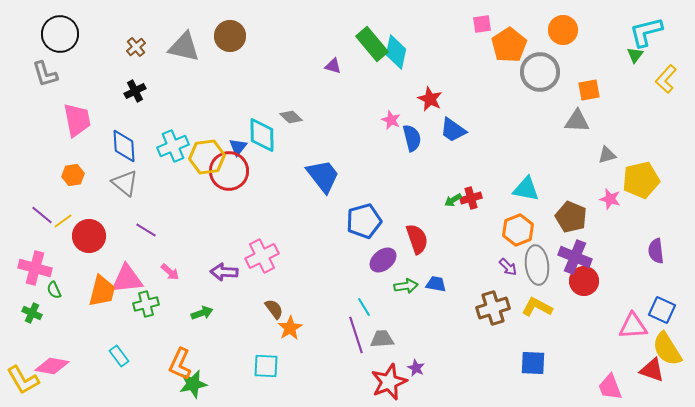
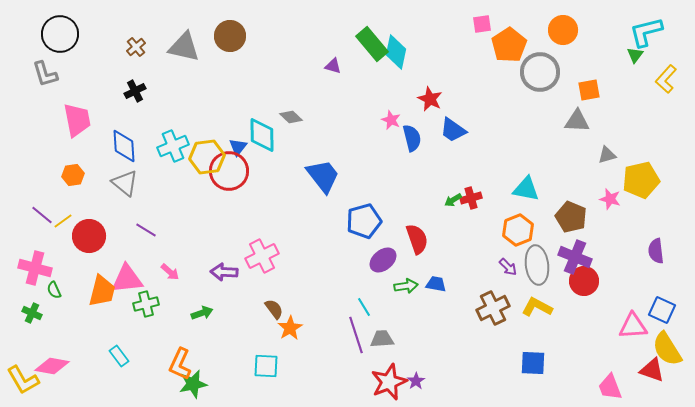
brown cross at (493, 308): rotated 8 degrees counterclockwise
purple star at (416, 368): moved 13 px down; rotated 12 degrees clockwise
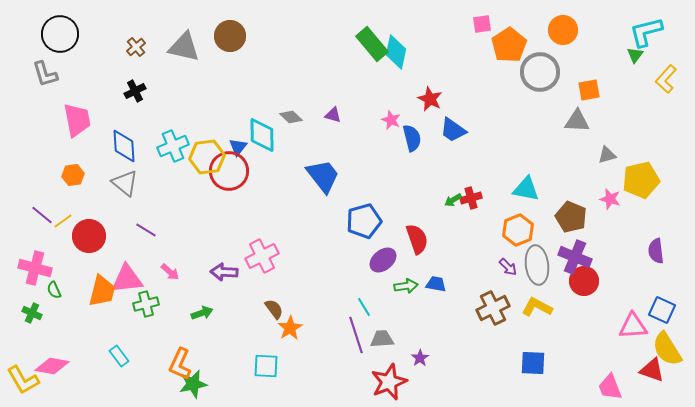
purple triangle at (333, 66): moved 49 px down
purple star at (416, 381): moved 4 px right, 23 px up
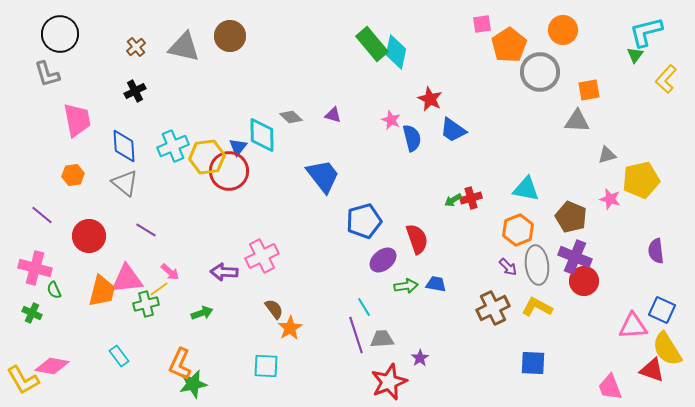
gray L-shape at (45, 74): moved 2 px right
yellow line at (63, 221): moved 96 px right, 68 px down
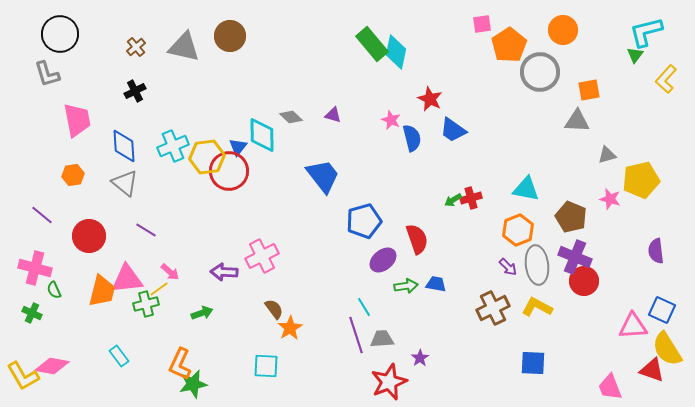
yellow L-shape at (23, 380): moved 4 px up
